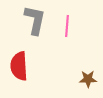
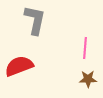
pink line: moved 18 px right, 22 px down
red semicircle: rotated 72 degrees clockwise
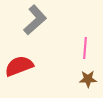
gray L-shape: rotated 36 degrees clockwise
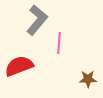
gray L-shape: moved 2 px right; rotated 8 degrees counterclockwise
pink line: moved 26 px left, 5 px up
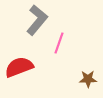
pink line: rotated 15 degrees clockwise
red semicircle: moved 1 px down
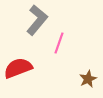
red semicircle: moved 1 px left, 1 px down
brown star: rotated 24 degrees counterclockwise
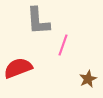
gray L-shape: moved 1 px right, 1 px down; rotated 136 degrees clockwise
pink line: moved 4 px right, 2 px down
